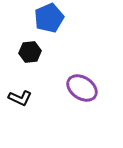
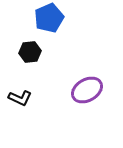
purple ellipse: moved 5 px right, 2 px down; rotated 64 degrees counterclockwise
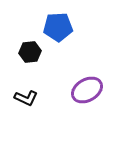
blue pentagon: moved 9 px right, 9 px down; rotated 20 degrees clockwise
black L-shape: moved 6 px right
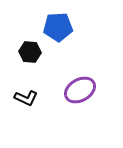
black hexagon: rotated 10 degrees clockwise
purple ellipse: moved 7 px left
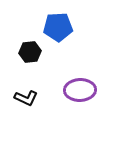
black hexagon: rotated 10 degrees counterclockwise
purple ellipse: rotated 28 degrees clockwise
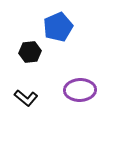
blue pentagon: rotated 20 degrees counterclockwise
black L-shape: rotated 15 degrees clockwise
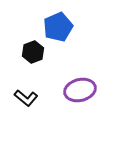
black hexagon: moved 3 px right; rotated 15 degrees counterclockwise
purple ellipse: rotated 12 degrees counterclockwise
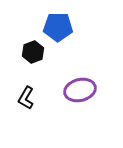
blue pentagon: rotated 24 degrees clockwise
black L-shape: rotated 80 degrees clockwise
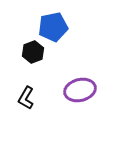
blue pentagon: moved 5 px left; rotated 12 degrees counterclockwise
